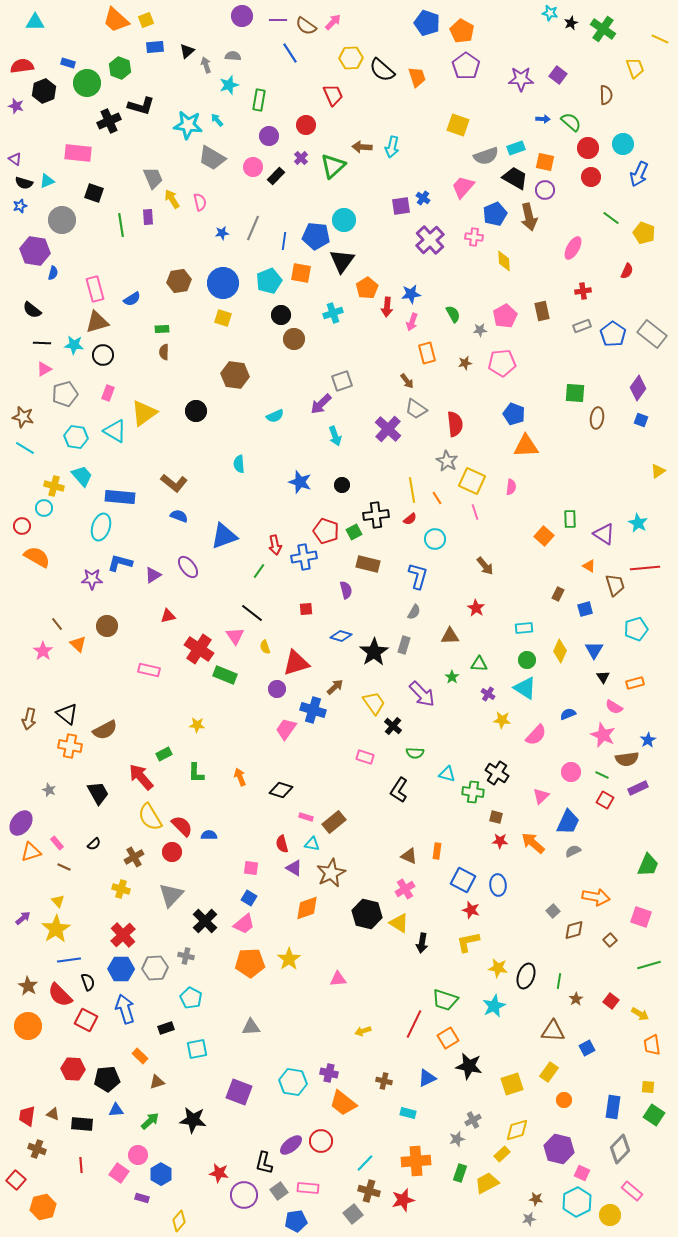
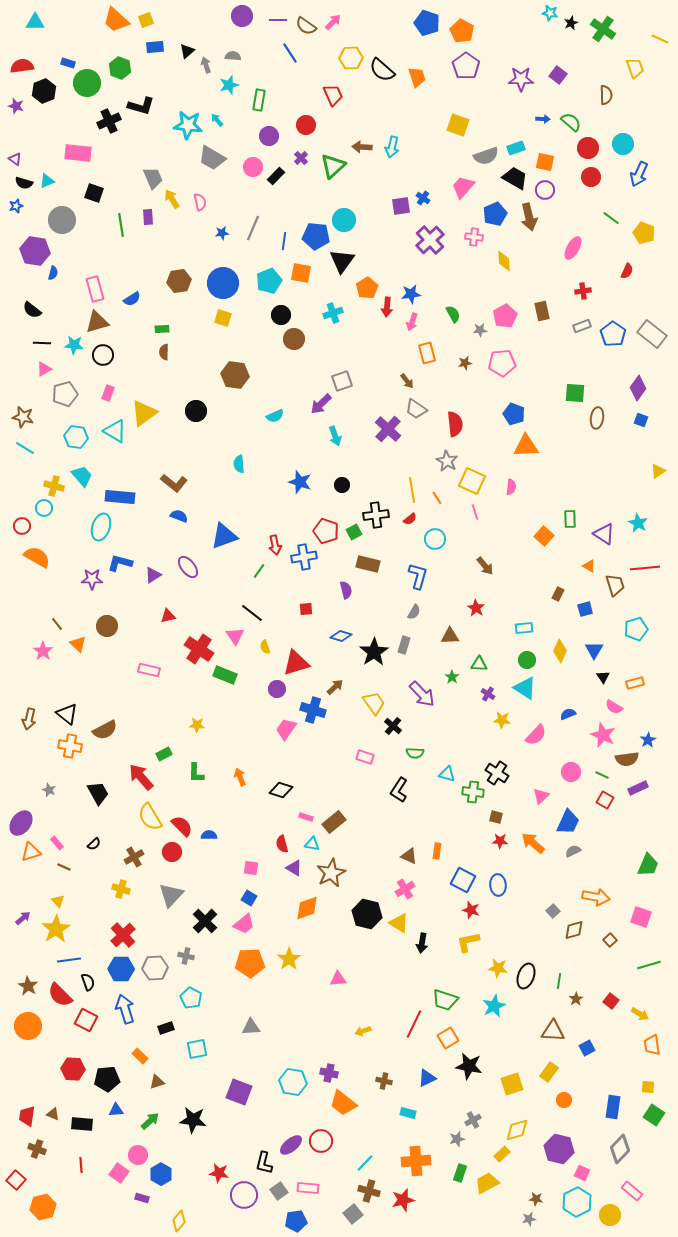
blue star at (20, 206): moved 4 px left
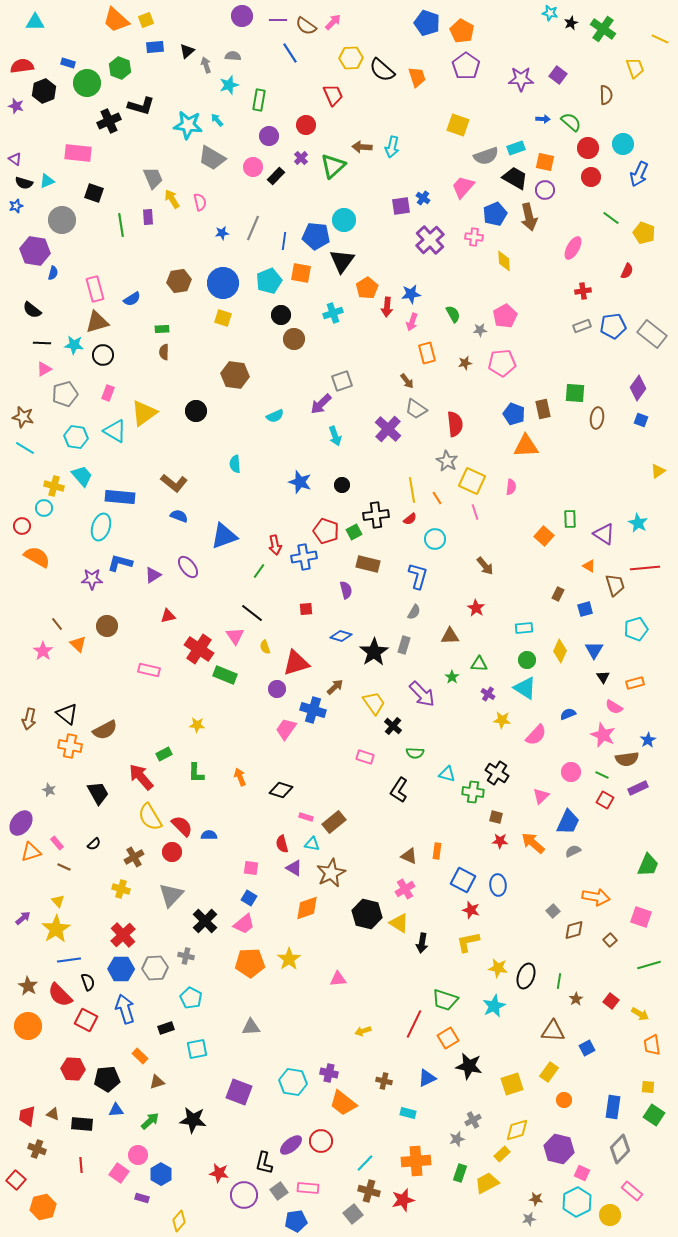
brown rectangle at (542, 311): moved 1 px right, 98 px down
blue pentagon at (613, 334): moved 8 px up; rotated 30 degrees clockwise
cyan semicircle at (239, 464): moved 4 px left
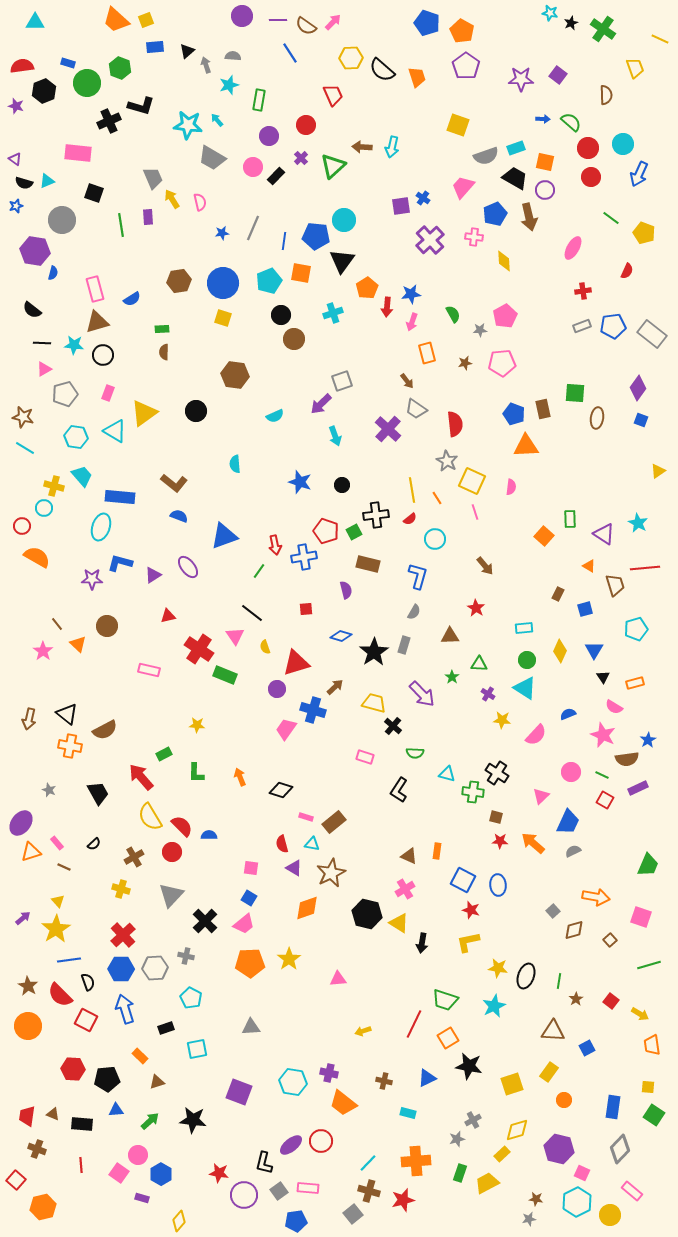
yellow trapezoid at (374, 703): rotated 40 degrees counterclockwise
cyan line at (365, 1163): moved 3 px right
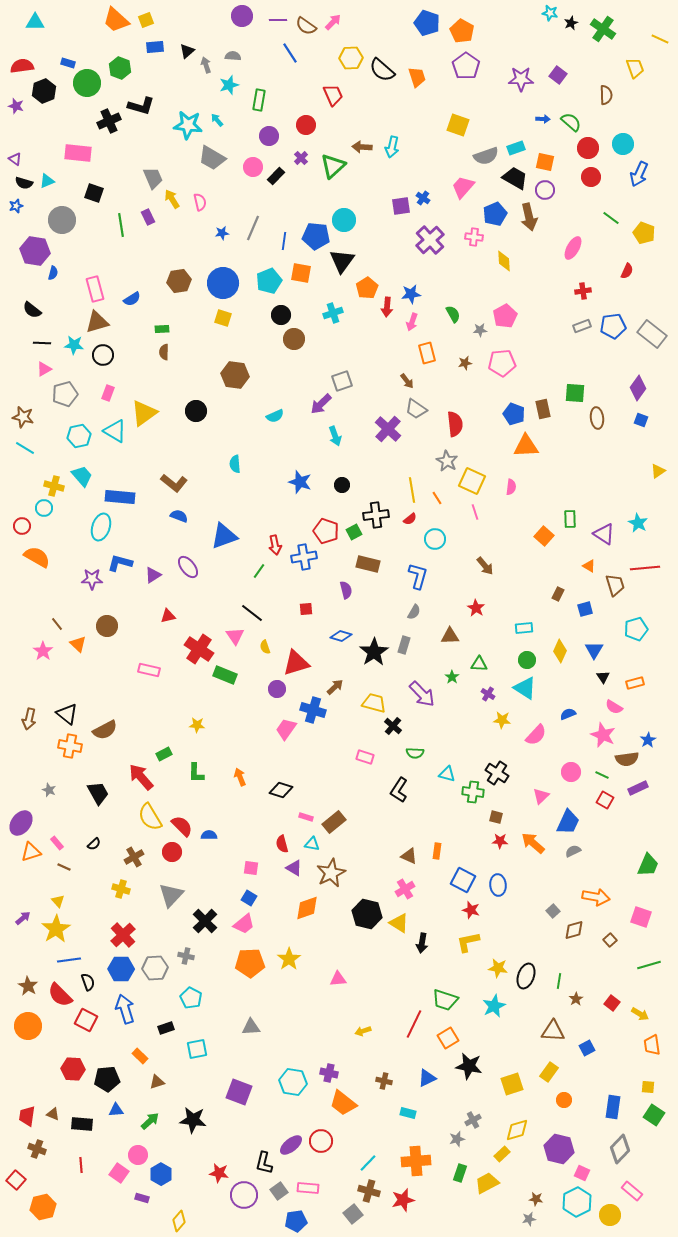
purple rectangle at (148, 217): rotated 21 degrees counterclockwise
brown ellipse at (597, 418): rotated 15 degrees counterclockwise
cyan hexagon at (76, 437): moved 3 px right, 1 px up; rotated 20 degrees counterclockwise
red square at (611, 1001): moved 1 px right, 2 px down
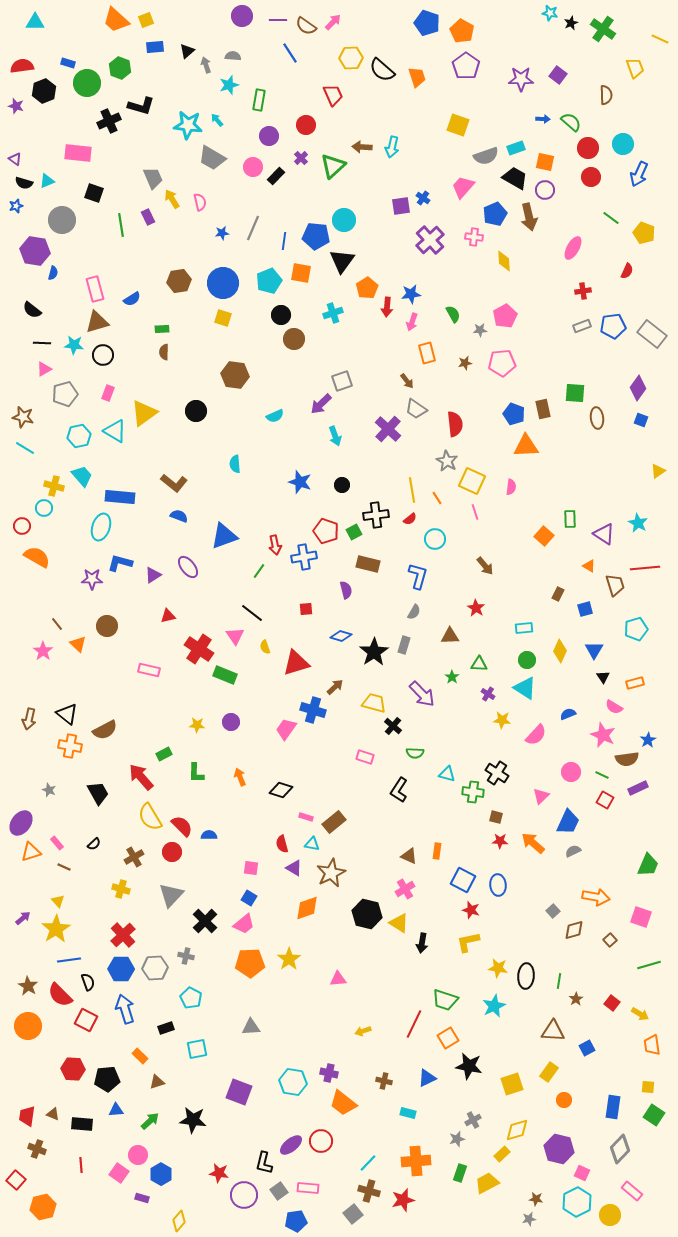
purple circle at (277, 689): moved 46 px left, 33 px down
black ellipse at (526, 976): rotated 15 degrees counterclockwise
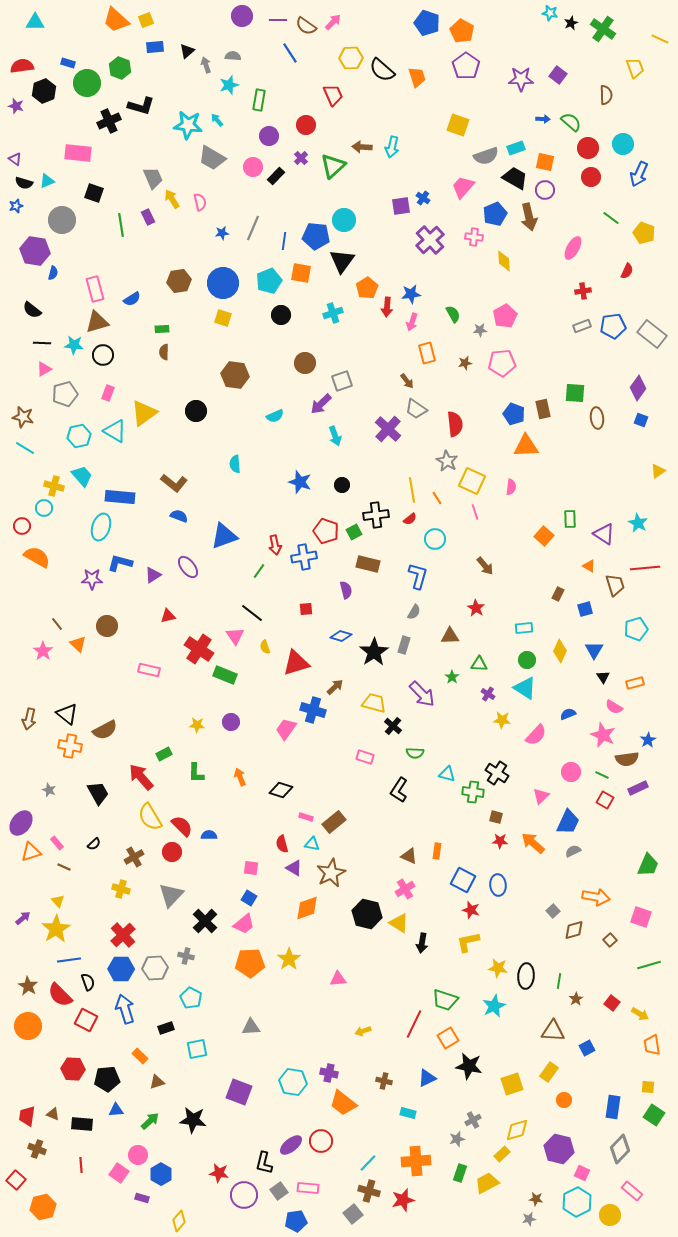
brown circle at (294, 339): moved 11 px right, 24 px down
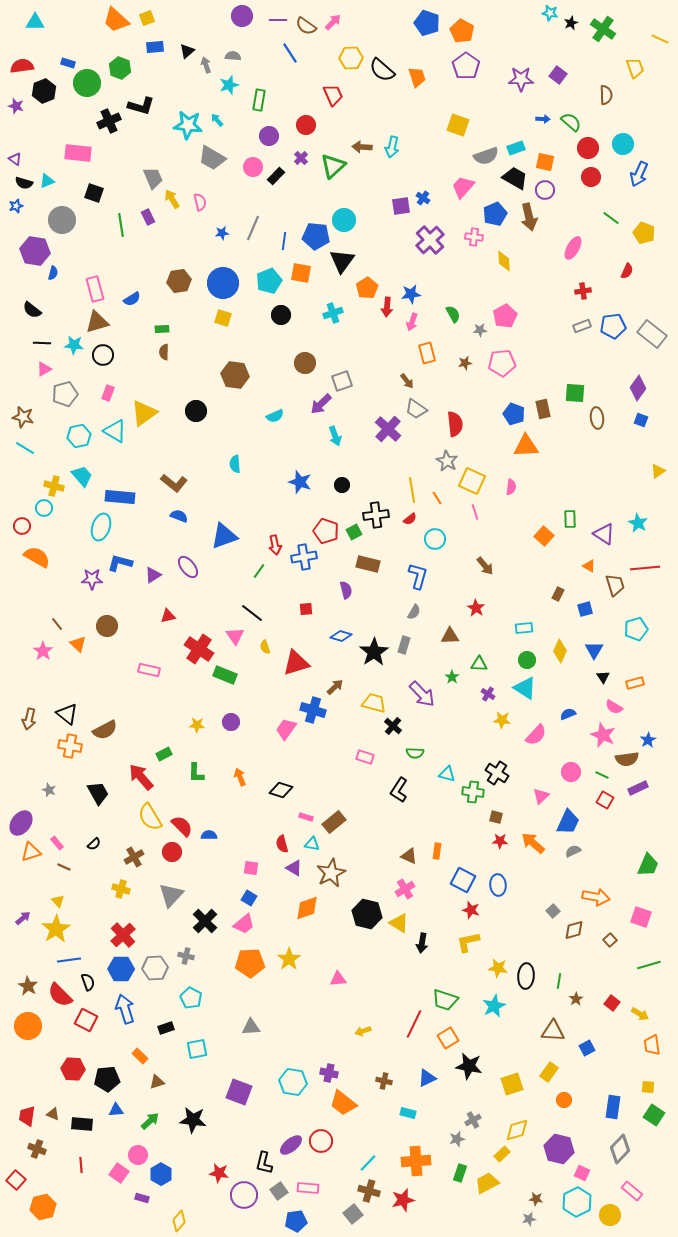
yellow square at (146, 20): moved 1 px right, 2 px up
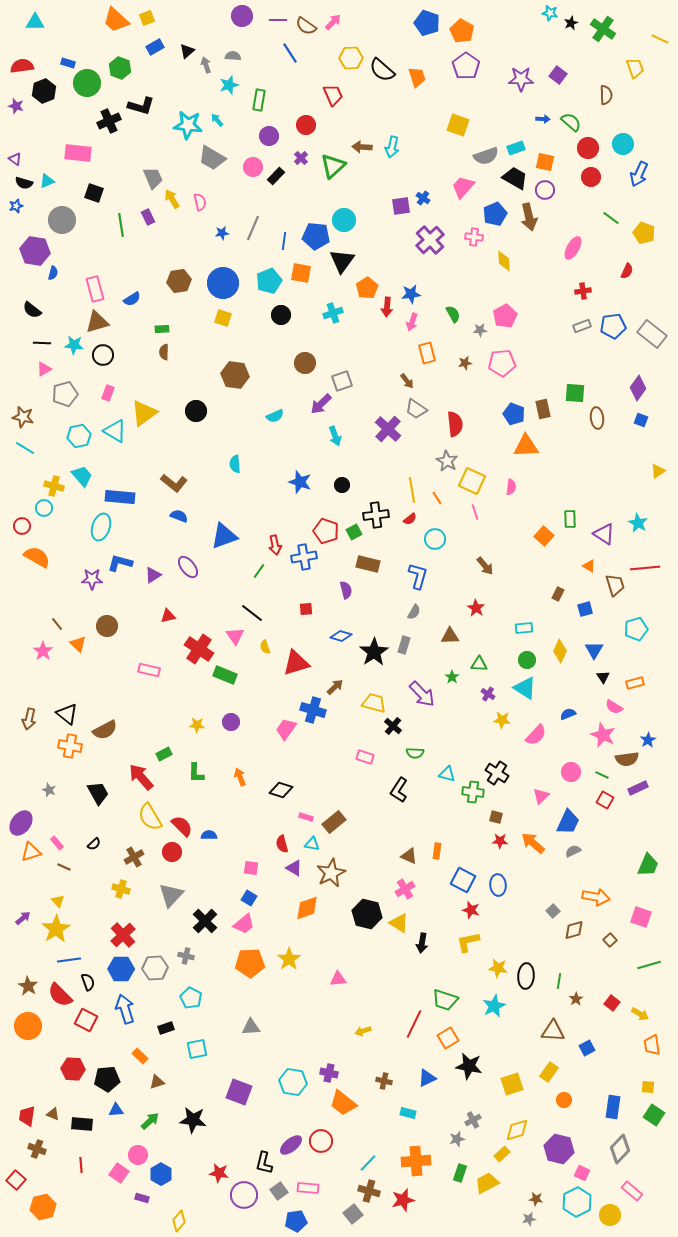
blue rectangle at (155, 47): rotated 24 degrees counterclockwise
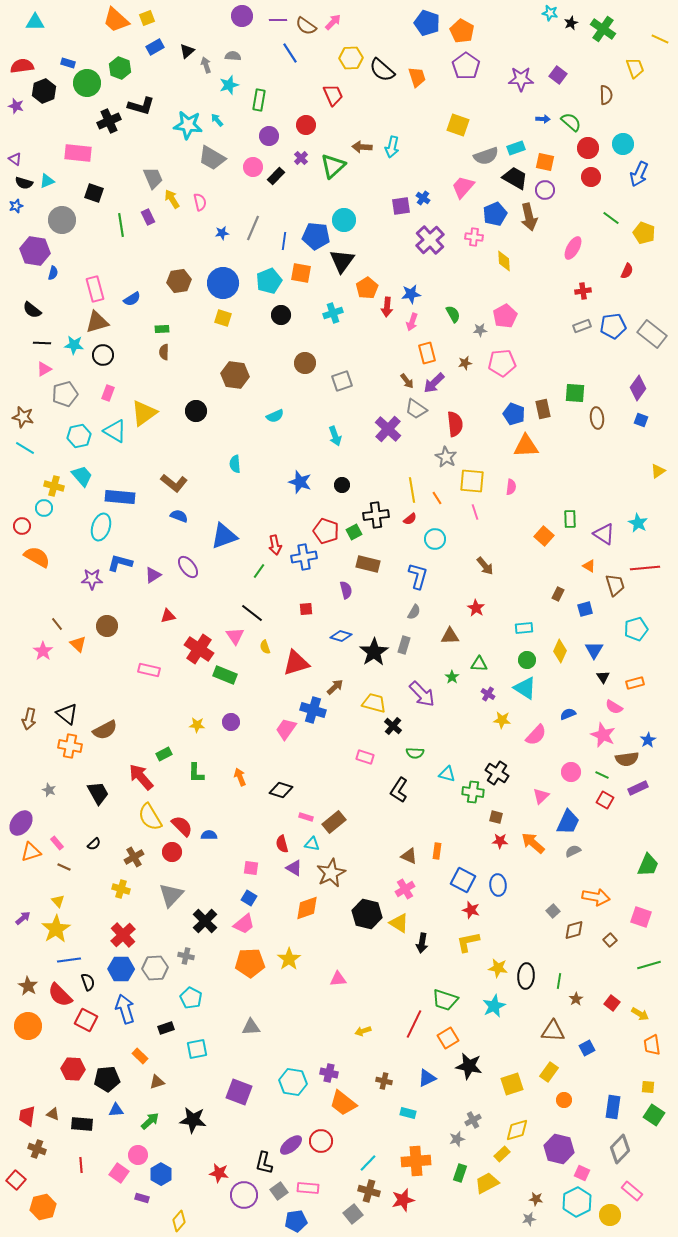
purple arrow at (321, 404): moved 113 px right, 21 px up
gray star at (447, 461): moved 1 px left, 4 px up
yellow square at (472, 481): rotated 20 degrees counterclockwise
